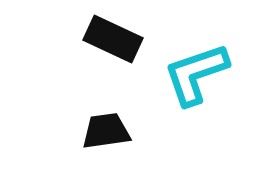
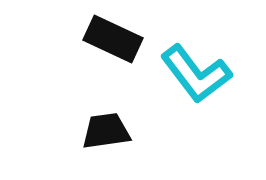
cyan L-shape: rotated 108 degrees counterclockwise
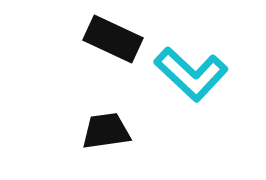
cyan L-shape: moved 5 px left; rotated 10 degrees counterclockwise
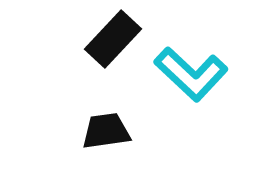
black rectangle: rotated 72 degrees counterclockwise
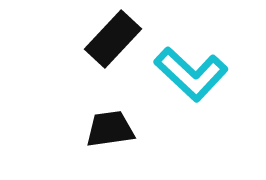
black trapezoid: moved 4 px right, 2 px up
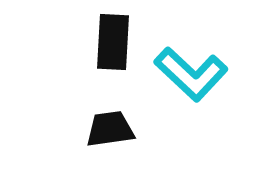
black rectangle: moved 3 px down; rotated 40 degrees counterclockwise
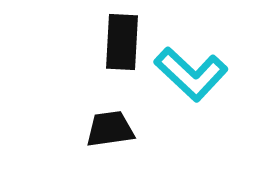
black rectangle: moved 9 px right
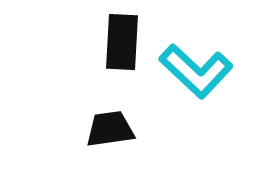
cyan L-shape: moved 5 px right, 3 px up
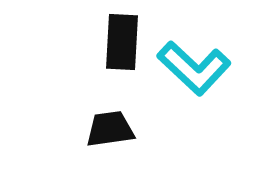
cyan L-shape: moved 2 px left, 3 px up
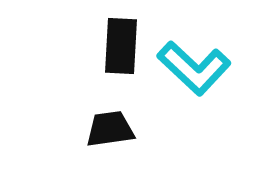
black rectangle: moved 1 px left, 4 px down
